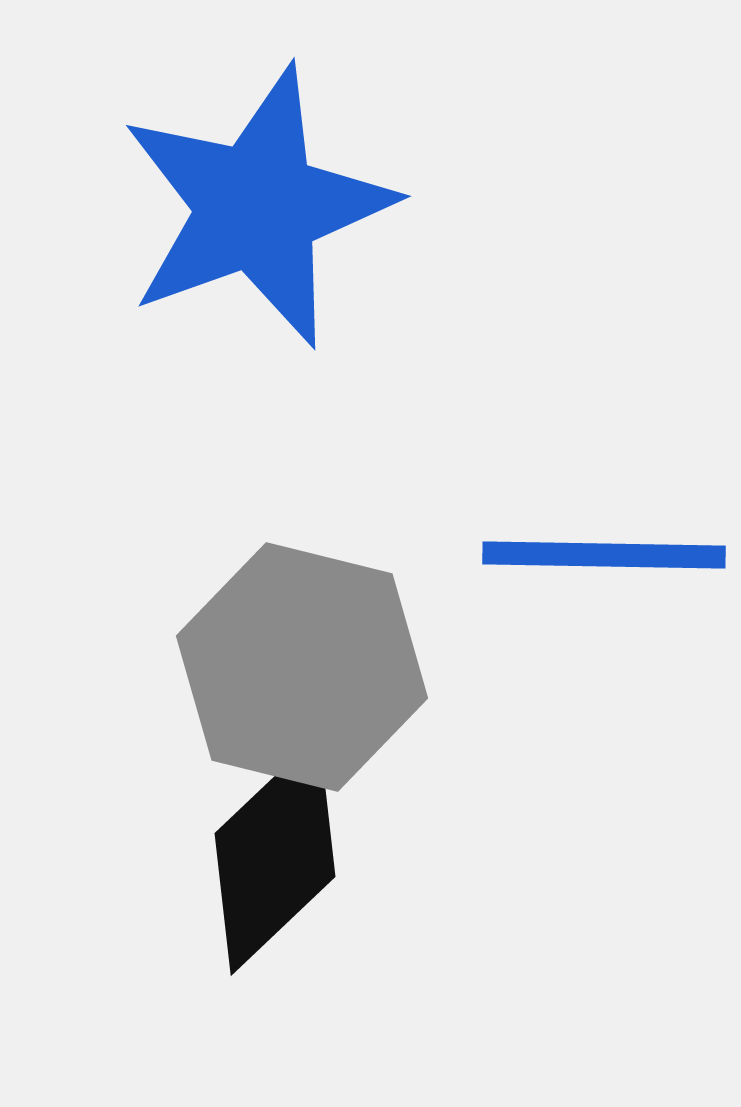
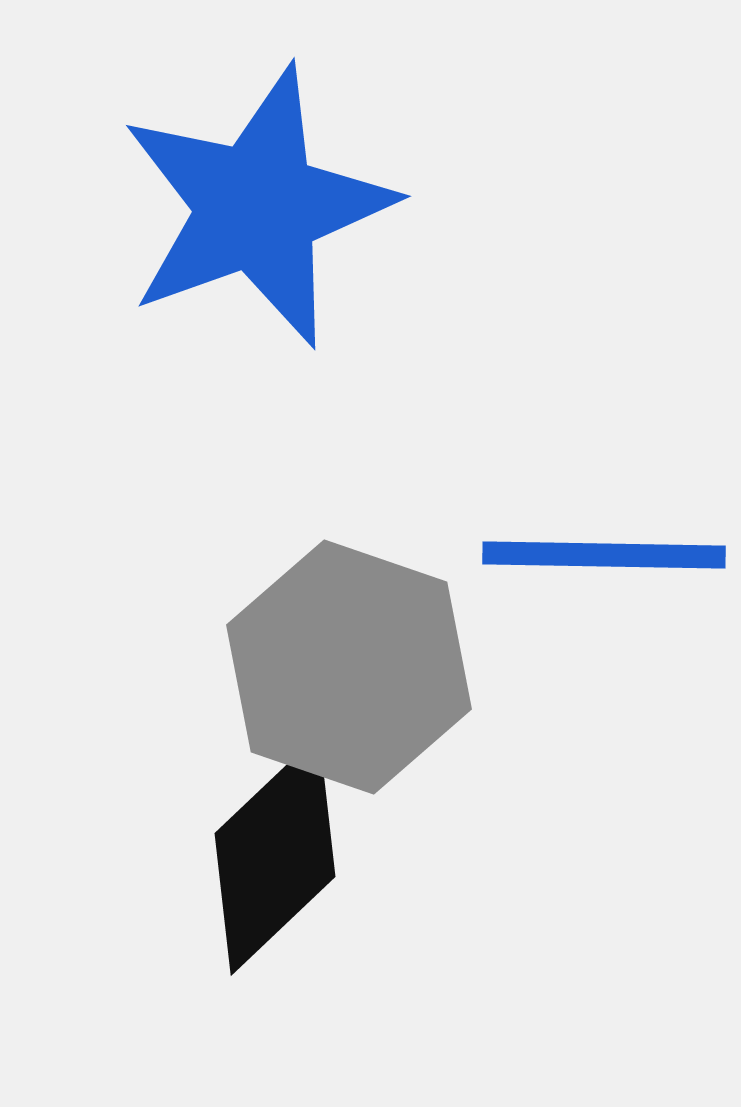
gray hexagon: moved 47 px right; rotated 5 degrees clockwise
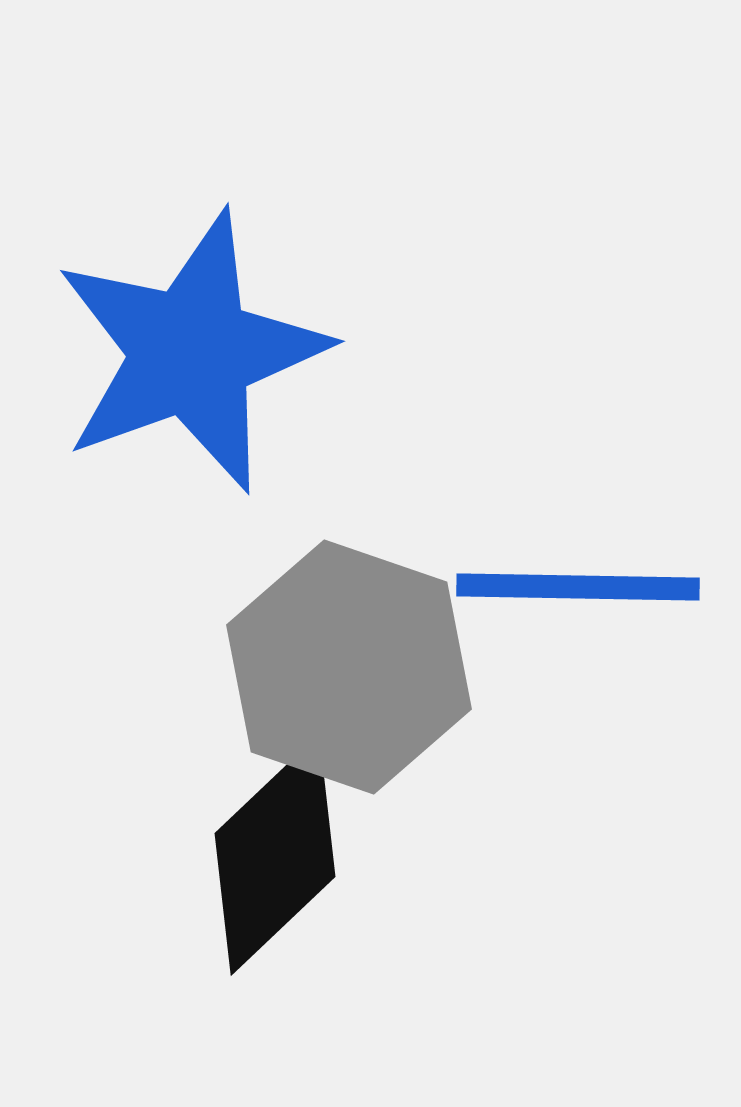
blue star: moved 66 px left, 145 px down
blue line: moved 26 px left, 32 px down
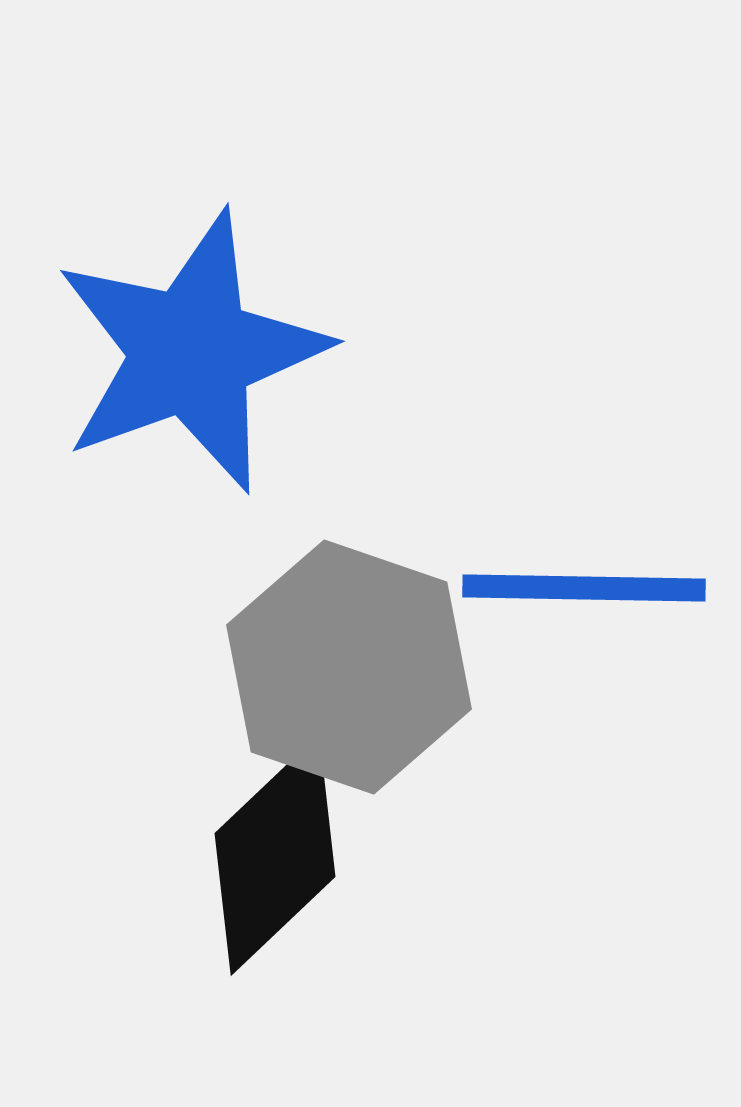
blue line: moved 6 px right, 1 px down
